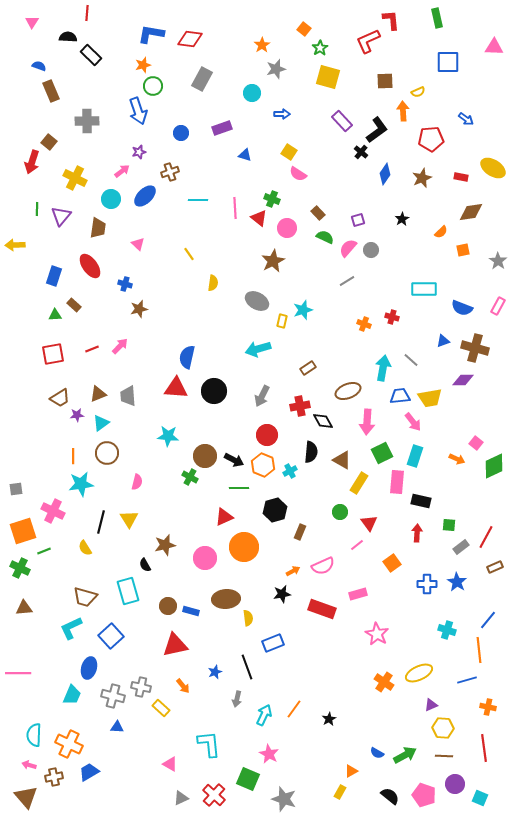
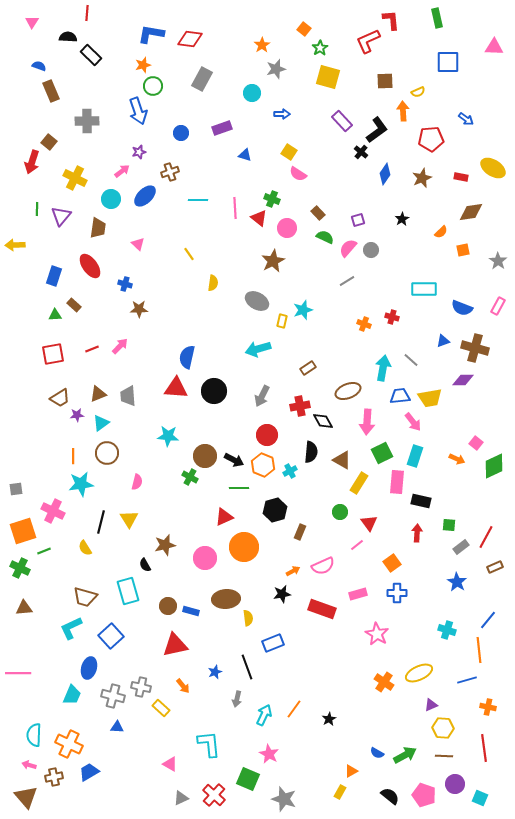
brown star at (139, 309): rotated 12 degrees clockwise
blue cross at (427, 584): moved 30 px left, 9 px down
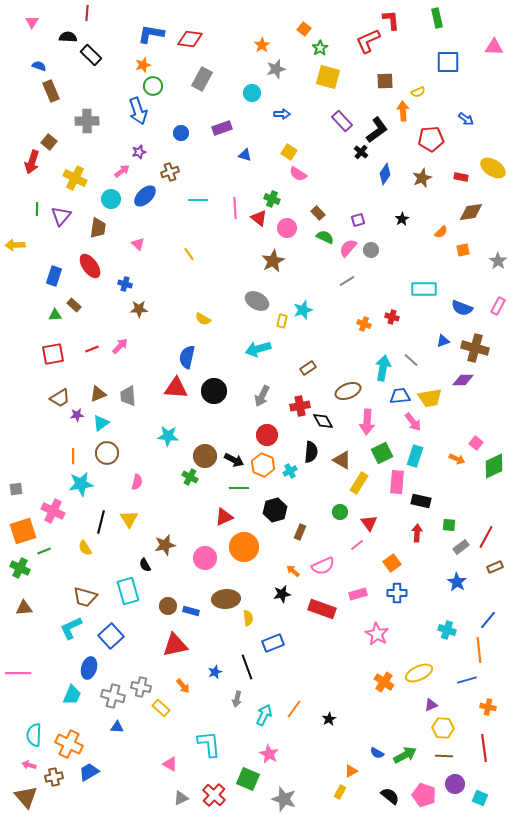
yellow semicircle at (213, 283): moved 10 px left, 36 px down; rotated 112 degrees clockwise
orange arrow at (293, 571): rotated 112 degrees counterclockwise
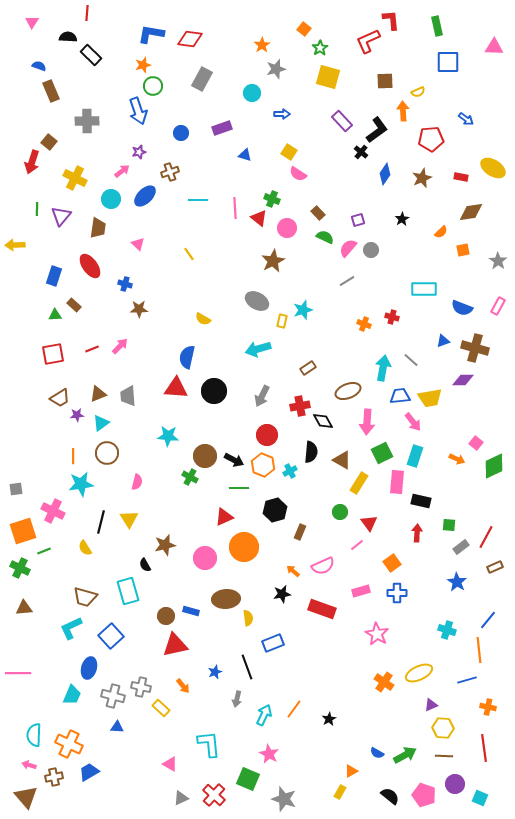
green rectangle at (437, 18): moved 8 px down
pink rectangle at (358, 594): moved 3 px right, 3 px up
brown circle at (168, 606): moved 2 px left, 10 px down
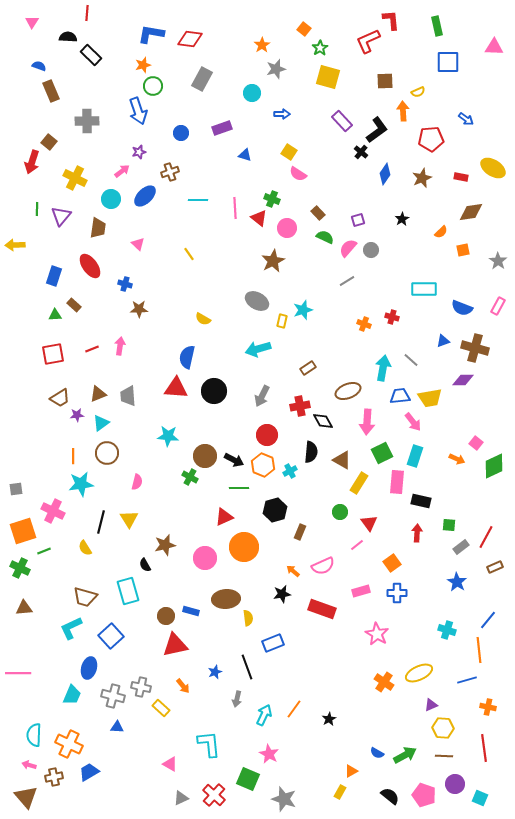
pink arrow at (120, 346): rotated 36 degrees counterclockwise
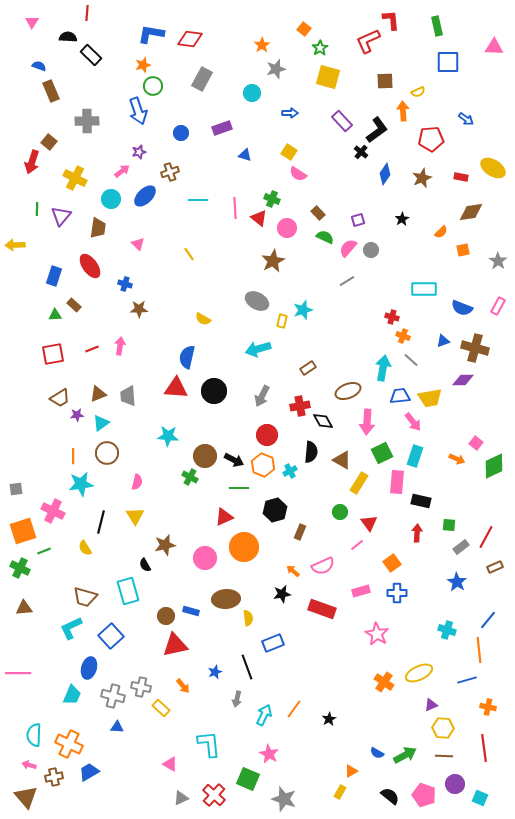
blue arrow at (282, 114): moved 8 px right, 1 px up
orange cross at (364, 324): moved 39 px right, 12 px down
yellow triangle at (129, 519): moved 6 px right, 3 px up
